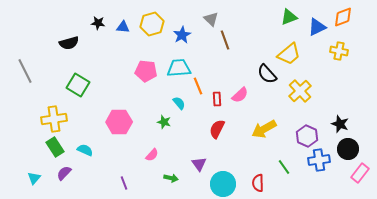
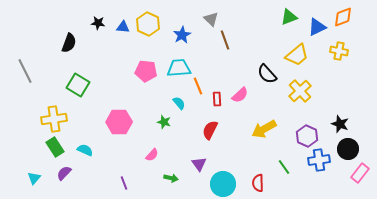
yellow hexagon at (152, 24): moved 4 px left; rotated 20 degrees counterclockwise
black semicircle at (69, 43): rotated 54 degrees counterclockwise
yellow trapezoid at (289, 54): moved 8 px right, 1 px down
red semicircle at (217, 129): moved 7 px left, 1 px down
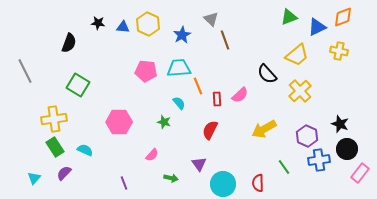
black circle at (348, 149): moved 1 px left
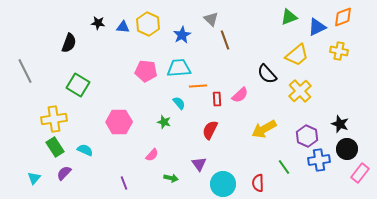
orange line at (198, 86): rotated 72 degrees counterclockwise
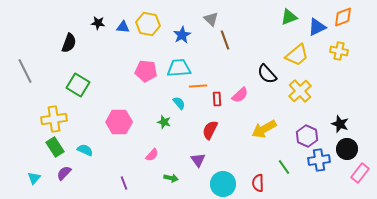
yellow hexagon at (148, 24): rotated 15 degrees counterclockwise
purple triangle at (199, 164): moved 1 px left, 4 px up
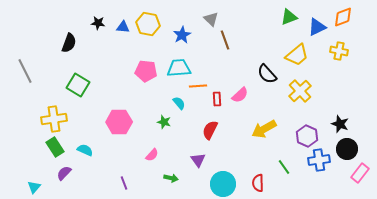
cyan triangle at (34, 178): moved 9 px down
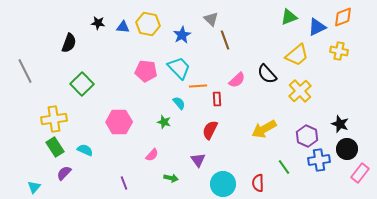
cyan trapezoid at (179, 68): rotated 50 degrees clockwise
green square at (78, 85): moved 4 px right, 1 px up; rotated 15 degrees clockwise
pink semicircle at (240, 95): moved 3 px left, 15 px up
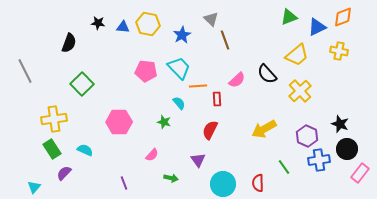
green rectangle at (55, 147): moved 3 px left, 2 px down
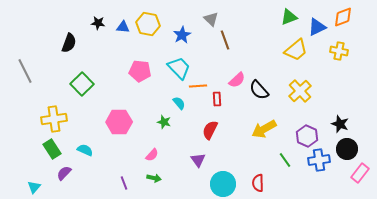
yellow trapezoid at (297, 55): moved 1 px left, 5 px up
pink pentagon at (146, 71): moved 6 px left
black semicircle at (267, 74): moved 8 px left, 16 px down
green line at (284, 167): moved 1 px right, 7 px up
green arrow at (171, 178): moved 17 px left
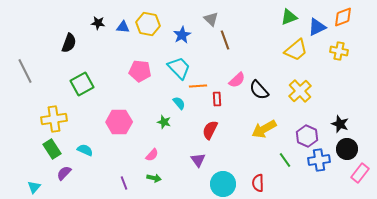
green square at (82, 84): rotated 15 degrees clockwise
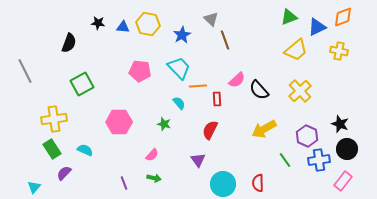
green star at (164, 122): moved 2 px down
pink rectangle at (360, 173): moved 17 px left, 8 px down
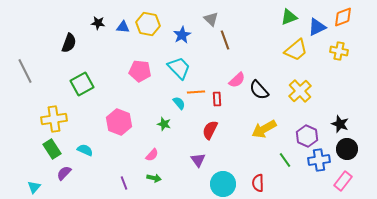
orange line at (198, 86): moved 2 px left, 6 px down
pink hexagon at (119, 122): rotated 20 degrees clockwise
